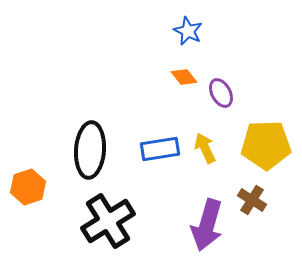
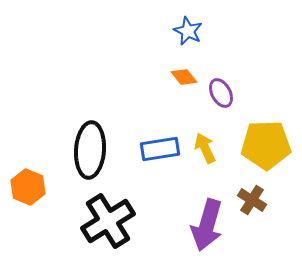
orange hexagon: rotated 20 degrees counterclockwise
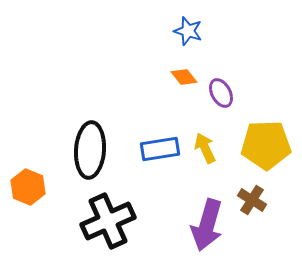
blue star: rotated 8 degrees counterclockwise
black cross: rotated 8 degrees clockwise
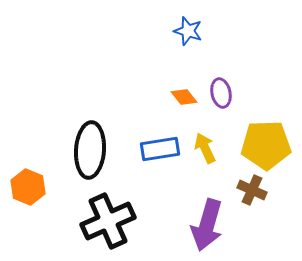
orange diamond: moved 20 px down
purple ellipse: rotated 16 degrees clockwise
brown cross: moved 10 px up; rotated 8 degrees counterclockwise
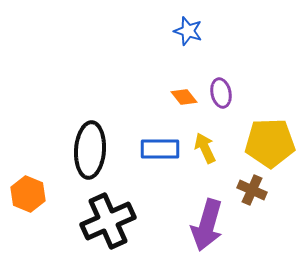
yellow pentagon: moved 4 px right, 2 px up
blue rectangle: rotated 9 degrees clockwise
orange hexagon: moved 7 px down
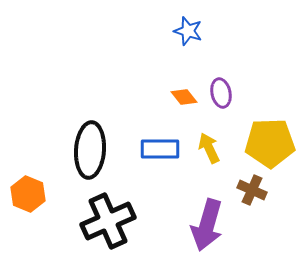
yellow arrow: moved 4 px right
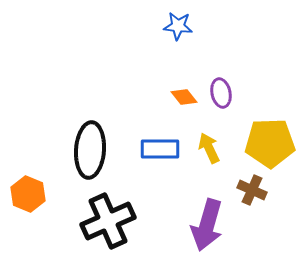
blue star: moved 10 px left, 5 px up; rotated 12 degrees counterclockwise
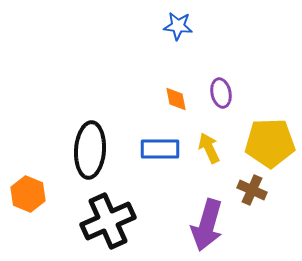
orange diamond: moved 8 px left, 2 px down; rotated 28 degrees clockwise
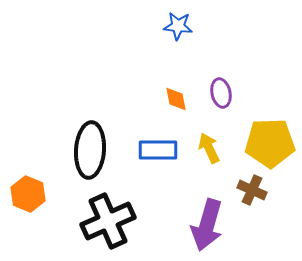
blue rectangle: moved 2 px left, 1 px down
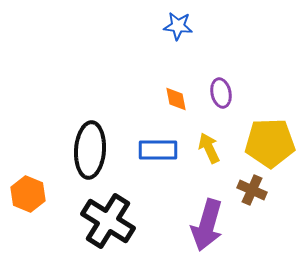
black cross: rotated 34 degrees counterclockwise
